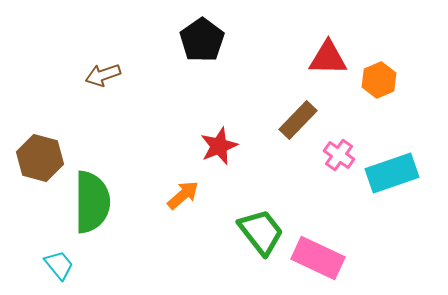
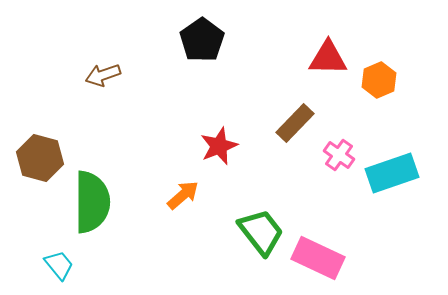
brown rectangle: moved 3 px left, 3 px down
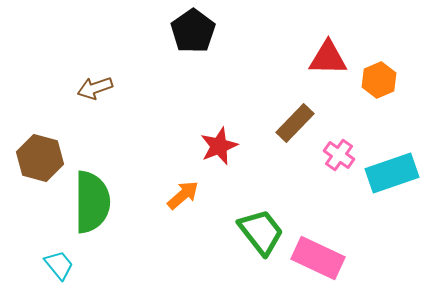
black pentagon: moved 9 px left, 9 px up
brown arrow: moved 8 px left, 13 px down
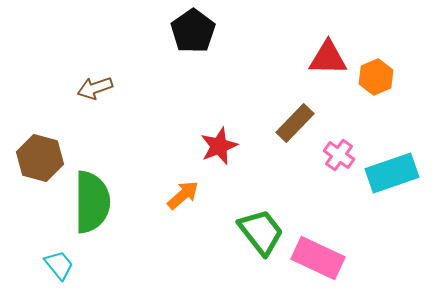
orange hexagon: moved 3 px left, 3 px up
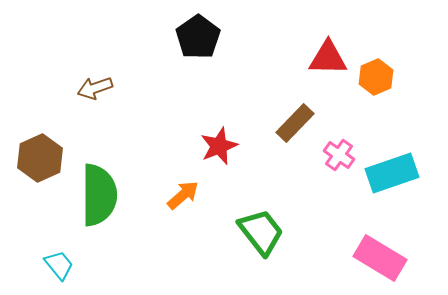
black pentagon: moved 5 px right, 6 px down
brown hexagon: rotated 21 degrees clockwise
green semicircle: moved 7 px right, 7 px up
pink rectangle: moved 62 px right; rotated 6 degrees clockwise
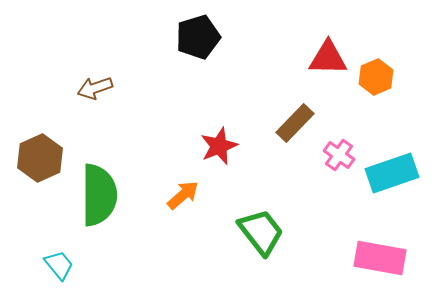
black pentagon: rotated 18 degrees clockwise
pink rectangle: rotated 21 degrees counterclockwise
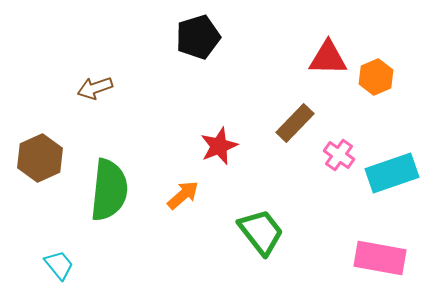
green semicircle: moved 10 px right, 5 px up; rotated 6 degrees clockwise
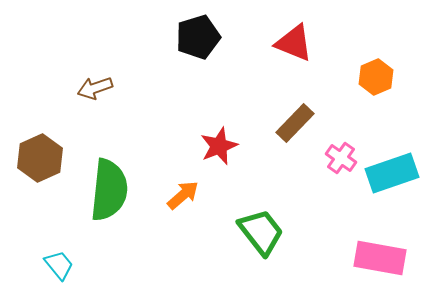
red triangle: moved 34 px left, 15 px up; rotated 21 degrees clockwise
pink cross: moved 2 px right, 3 px down
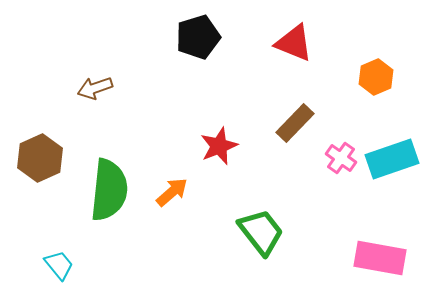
cyan rectangle: moved 14 px up
orange arrow: moved 11 px left, 3 px up
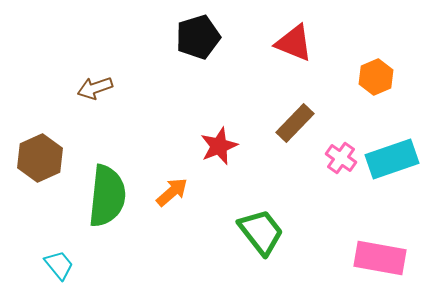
green semicircle: moved 2 px left, 6 px down
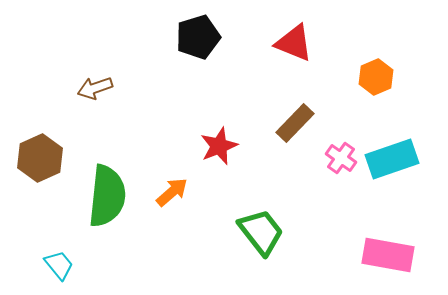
pink rectangle: moved 8 px right, 3 px up
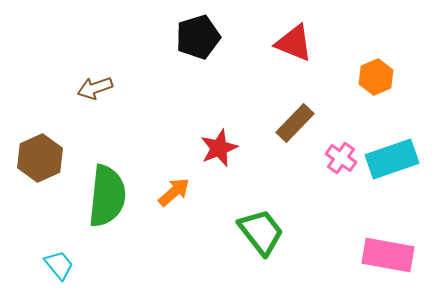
red star: moved 2 px down
orange arrow: moved 2 px right
